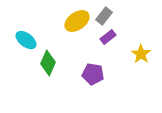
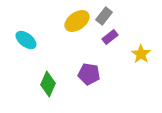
purple rectangle: moved 2 px right
green diamond: moved 21 px down
purple pentagon: moved 4 px left
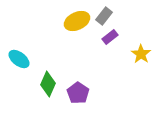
yellow ellipse: rotated 10 degrees clockwise
cyan ellipse: moved 7 px left, 19 px down
purple pentagon: moved 11 px left, 19 px down; rotated 25 degrees clockwise
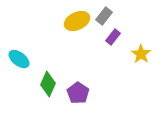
purple rectangle: moved 3 px right; rotated 14 degrees counterclockwise
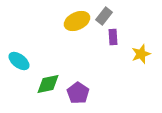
purple rectangle: rotated 42 degrees counterclockwise
yellow star: rotated 18 degrees clockwise
cyan ellipse: moved 2 px down
green diamond: rotated 55 degrees clockwise
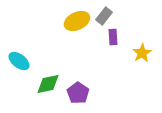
yellow star: moved 1 px right, 1 px up; rotated 12 degrees counterclockwise
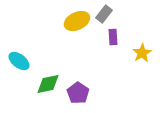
gray rectangle: moved 2 px up
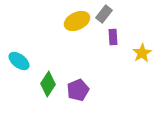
green diamond: rotated 45 degrees counterclockwise
purple pentagon: moved 3 px up; rotated 15 degrees clockwise
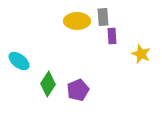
gray rectangle: moved 1 px left, 3 px down; rotated 42 degrees counterclockwise
yellow ellipse: rotated 25 degrees clockwise
purple rectangle: moved 1 px left, 1 px up
yellow star: moved 1 px left, 1 px down; rotated 18 degrees counterclockwise
